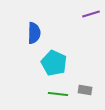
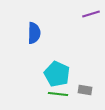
cyan pentagon: moved 3 px right, 11 px down
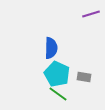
blue semicircle: moved 17 px right, 15 px down
gray rectangle: moved 1 px left, 13 px up
green line: rotated 30 degrees clockwise
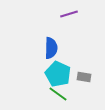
purple line: moved 22 px left
cyan pentagon: moved 1 px right
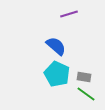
blue semicircle: moved 5 px right, 2 px up; rotated 50 degrees counterclockwise
cyan pentagon: moved 1 px left
green line: moved 28 px right
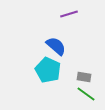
cyan pentagon: moved 9 px left, 4 px up
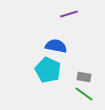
blue semicircle: rotated 30 degrees counterclockwise
green line: moved 2 px left
